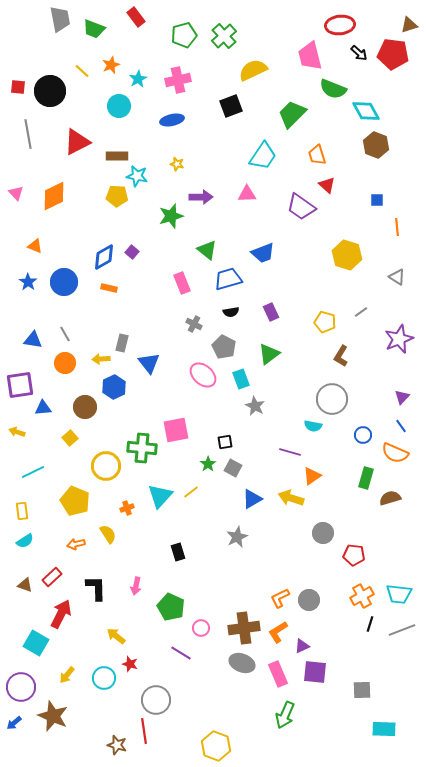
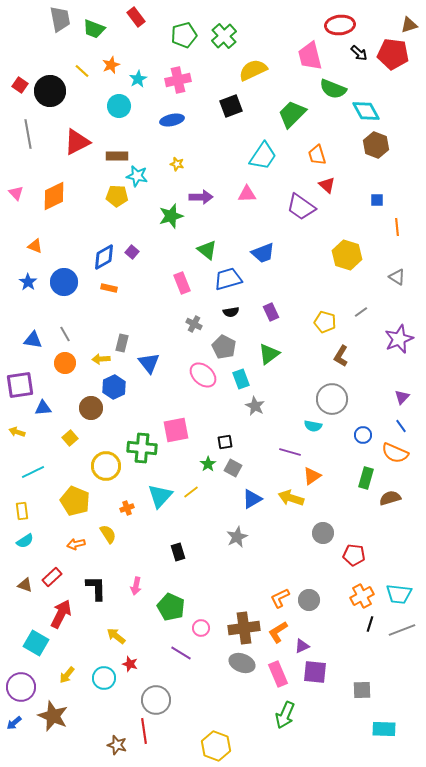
red square at (18, 87): moved 2 px right, 2 px up; rotated 28 degrees clockwise
brown circle at (85, 407): moved 6 px right, 1 px down
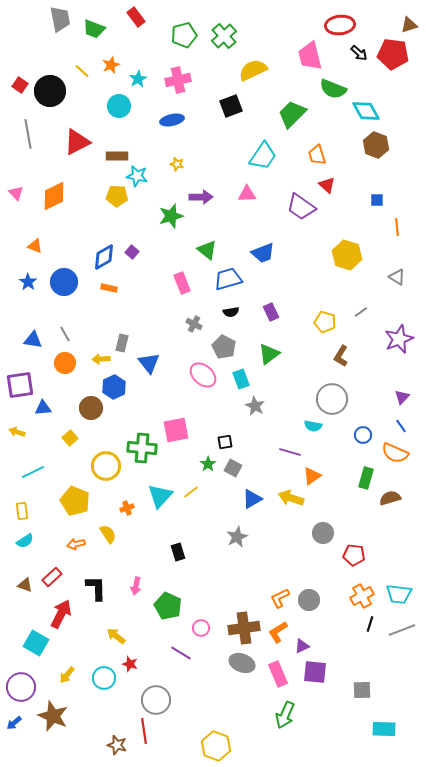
green pentagon at (171, 607): moved 3 px left, 1 px up
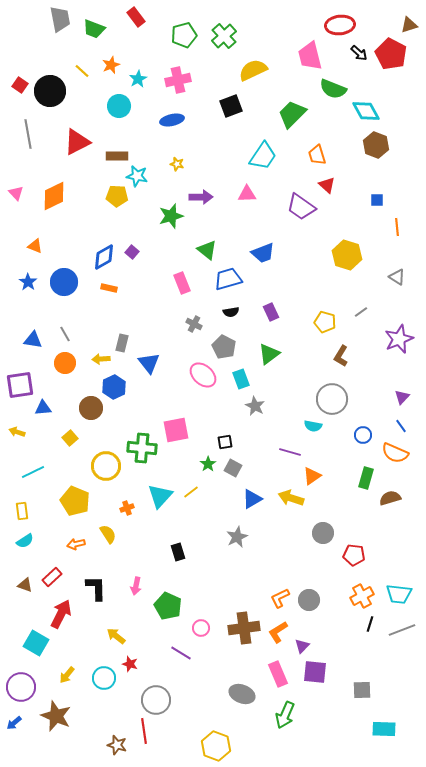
red pentagon at (393, 54): moved 2 px left; rotated 20 degrees clockwise
purple triangle at (302, 646): rotated 21 degrees counterclockwise
gray ellipse at (242, 663): moved 31 px down
brown star at (53, 716): moved 3 px right
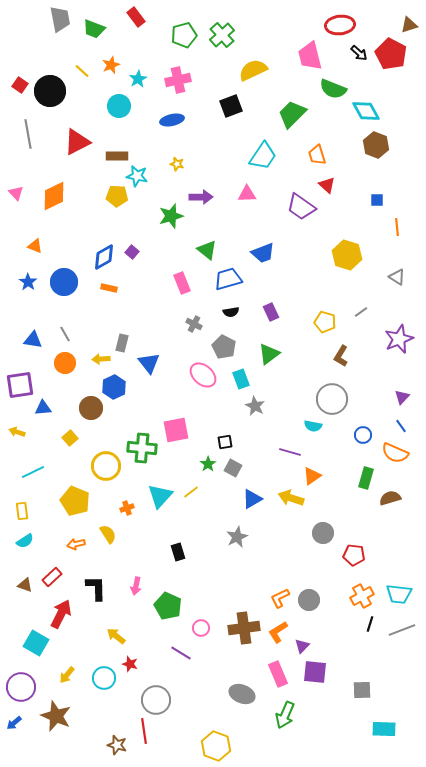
green cross at (224, 36): moved 2 px left, 1 px up
